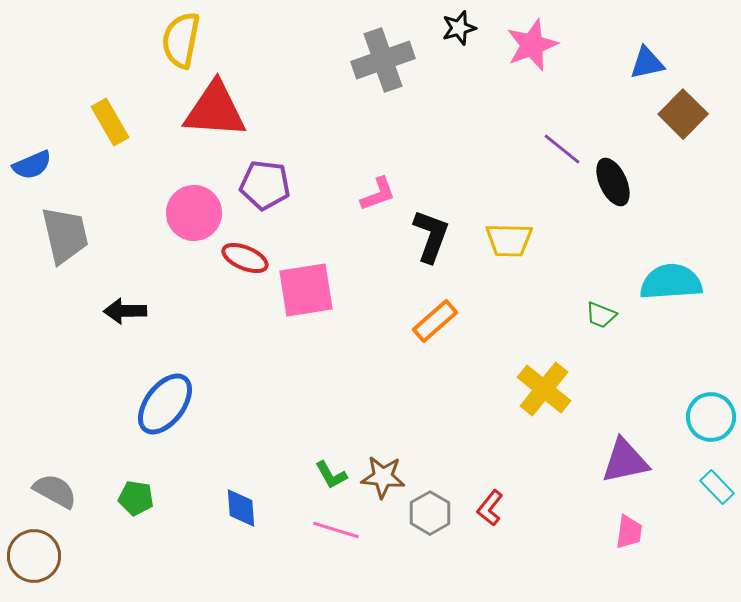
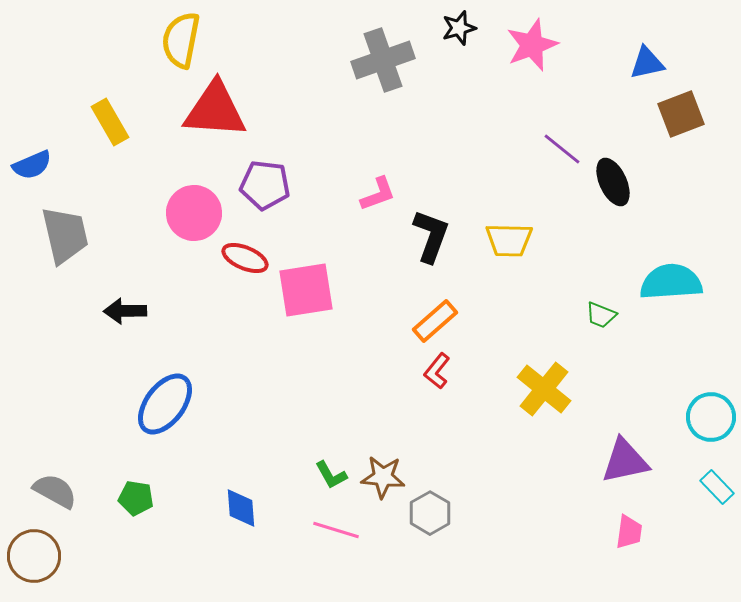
brown square: moved 2 px left; rotated 24 degrees clockwise
red L-shape: moved 53 px left, 137 px up
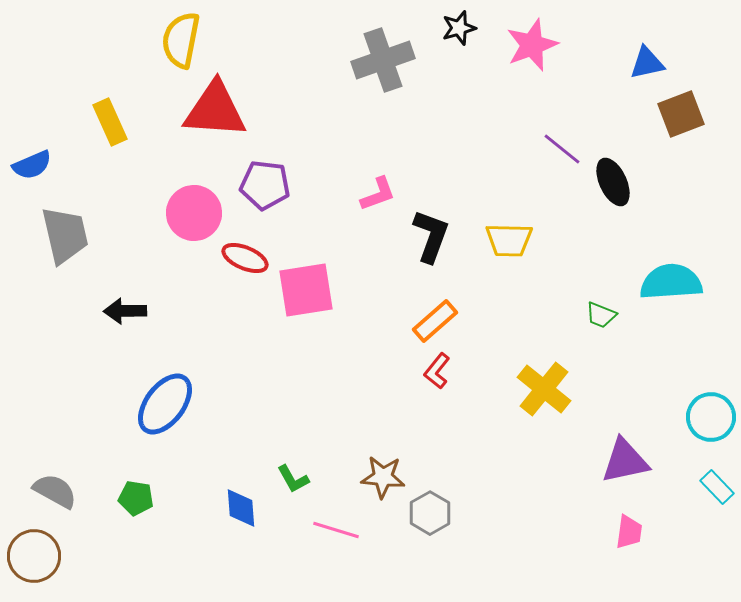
yellow rectangle: rotated 6 degrees clockwise
green L-shape: moved 38 px left, 4 px down
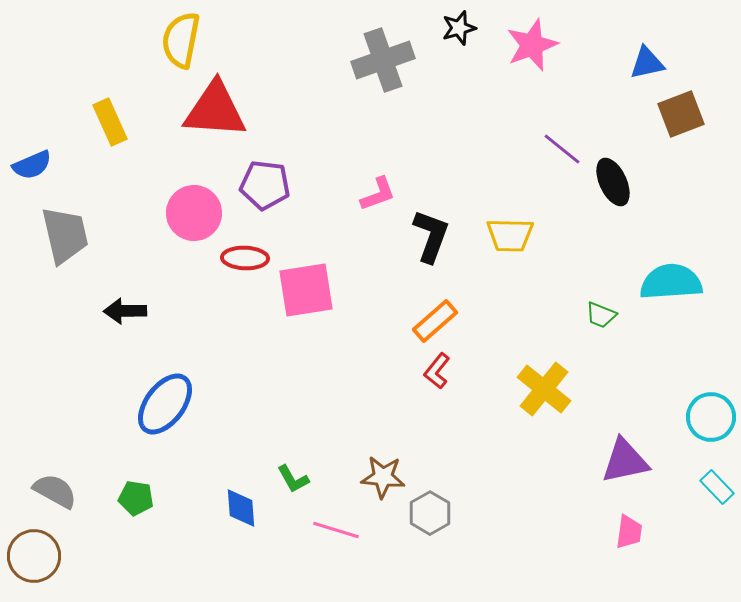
yellow trapezoid: moved 1 px right, 5 px up
red ellipse: rotated 21 degrees counterclockwise
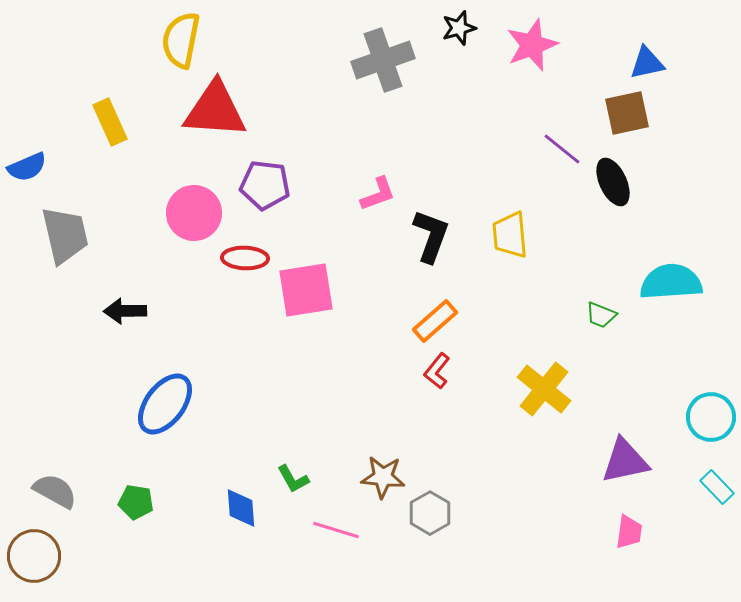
brown square: moved 54 px left, 1 px up; rotated 9 degrees clockwise
blue semicircle: moved 5 px left, 2 px down
yellow trapezoid: rotated 84 degrees clockwise
green pentagon: moved 4 px down
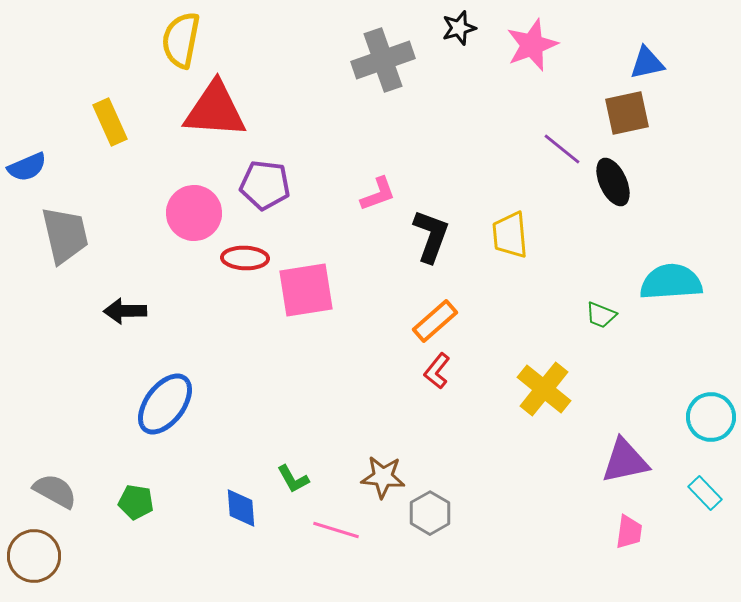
cyan rectangle: moved 12 px left, 6 px down
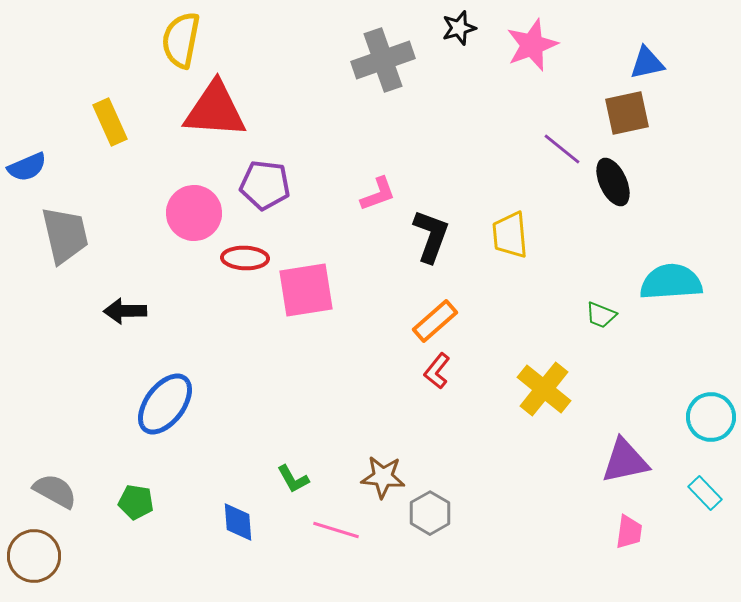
blue diamond: moved 3 px left, 14 px down
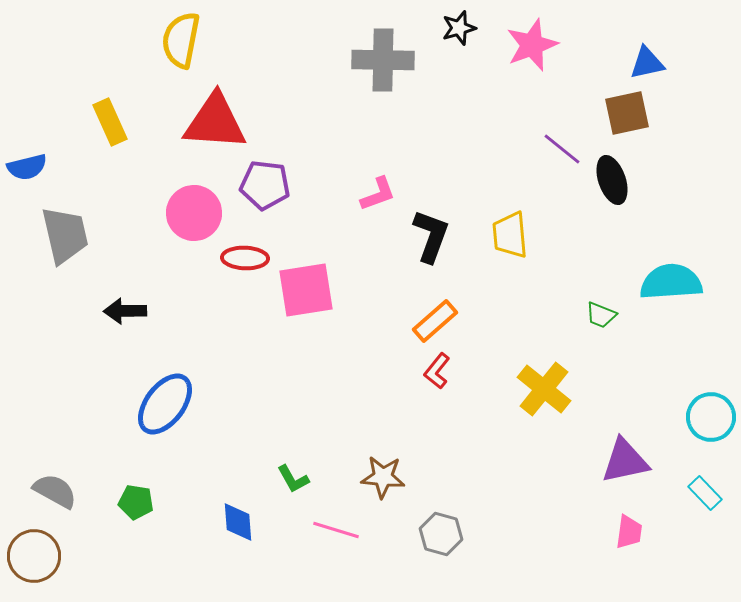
gray cross: rotated 20 degrees clockwise
red triangle: moved 12 px down
blue semicircle: rotated 9 degrees clockwise
black ellipse: moved 1 px left, 2 px up; rotated 6 degrees clockwise
gray hexagon: moved 11 px right, 21 px down; rotated 15 degrees counterclockwise
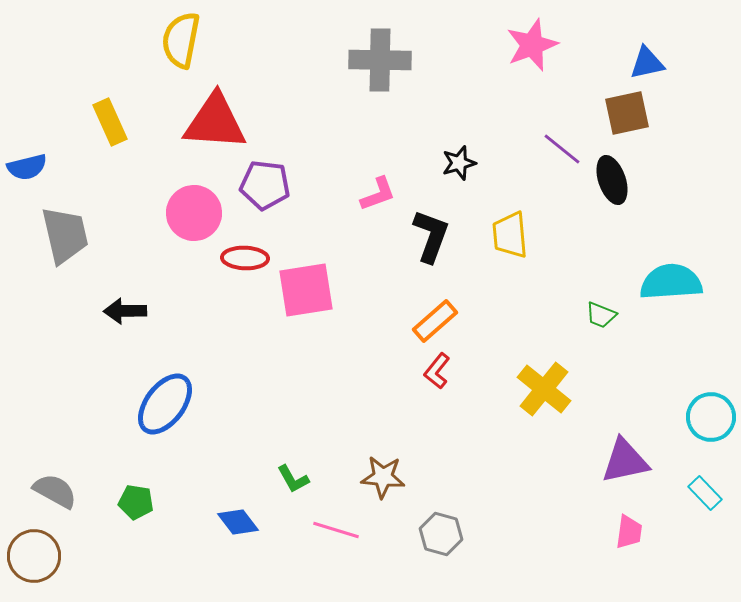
black star: moved 135 px down
gray cross: moved 3 px left
blue diamond: rotated 33 degrees counterclockwise
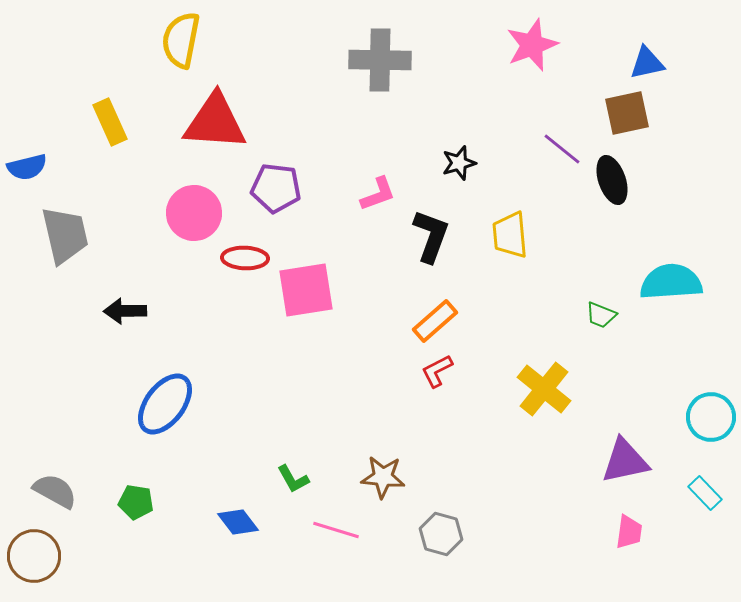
purple pentagon: moved 11 px right, 3 px down
red L-shape: rotated 24 degrees clockwise
